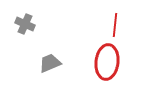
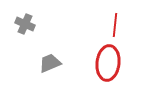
red ellipse: moved 1 px right, 1 px down
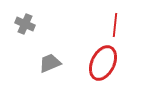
red ellipse: moved 5 px left; rotated 20 degrees clockwise
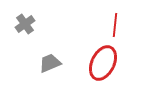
gray cross: rotated 30 degrees clockwise
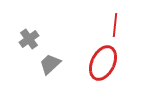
gray cross: moved 4 px right, 15 px down
gray trapezoid: moved 1 px down; rotated 20 degrees counterclockwise
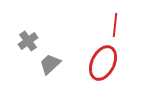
gray cross: moved 1 px left, 2 px down
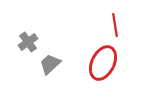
red line: rotated 15 degrees counterclockwise
gray cross: moved 1 px down
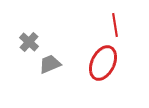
gray cross: moved 1 px right; rotated 12 degrees counterclockwise
gray trapezoid: rotated 20 degrees clockwise
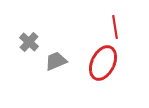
red line: moved 2 px down
gray trapezoid: moved 6 px right, 3 px up
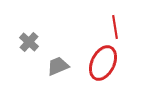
gray trapezoid: moved 2 px right, 5 px down
